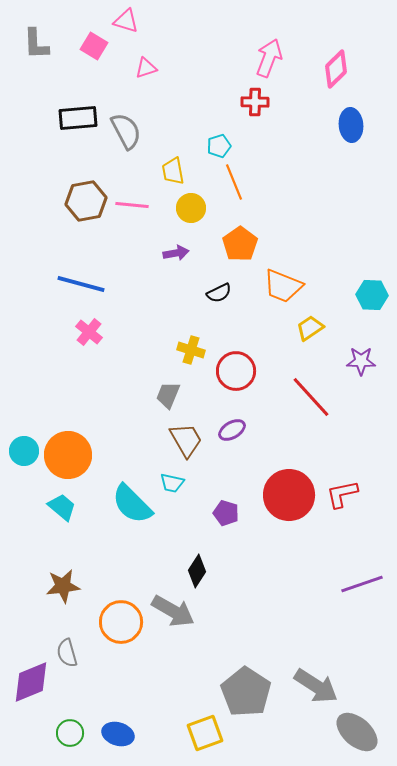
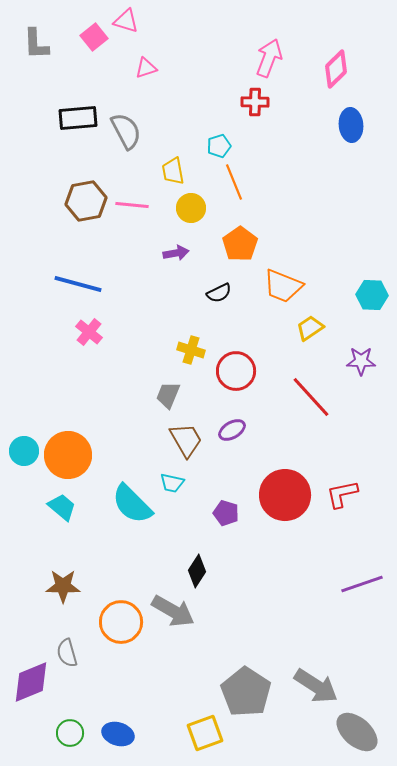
pink square at (94, 46): moved 9 px up; rotated 20 degrees clockwise
blue line at (81, 284): moved 3 px left
red circle at (289, 495): moved 4 px left
brown star at (63, 586): rotated 8 degrees clockwise
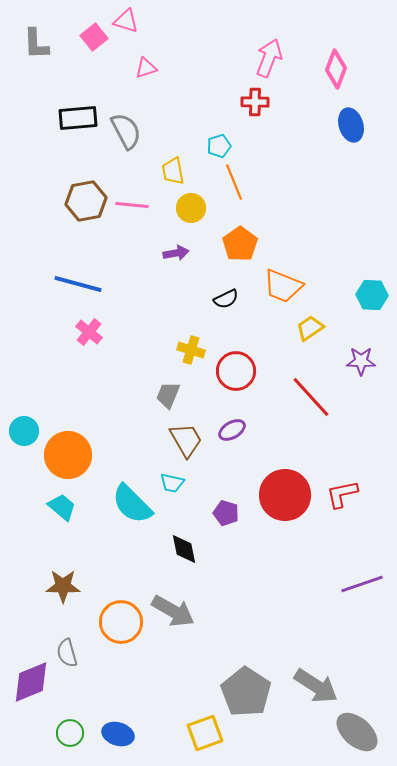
pink diamond at (336, 69): rotated 24 degrees counterclockwise
blue ellipse at (351, 125): rotated 12 degrees counterclockwise
black semicircle at (219, 293): moved 7 px right, 6 px down
cyan circle at (24, 451): moved 20 px up
black diamond at (197, 571): moved 13 px left, 22 px up; rotated 44 degrees counterclockwise
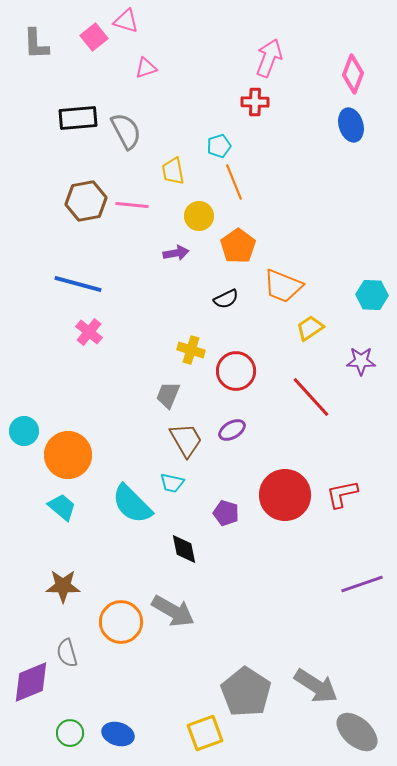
pink diamond at (336, 69): moved 17 px right, 5 px down
yellow circle at (191, 208): moved 8 px right, 8 px down
orange pentagon at (240, 244): moved 2 px left, 2 px down
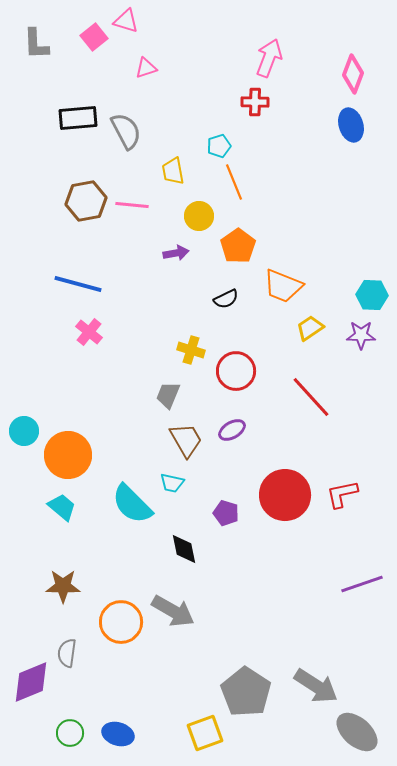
purple star at (361, 361): moved 26 px up
gray semicircle at (67, 653): rotated 24 degrees clockwise
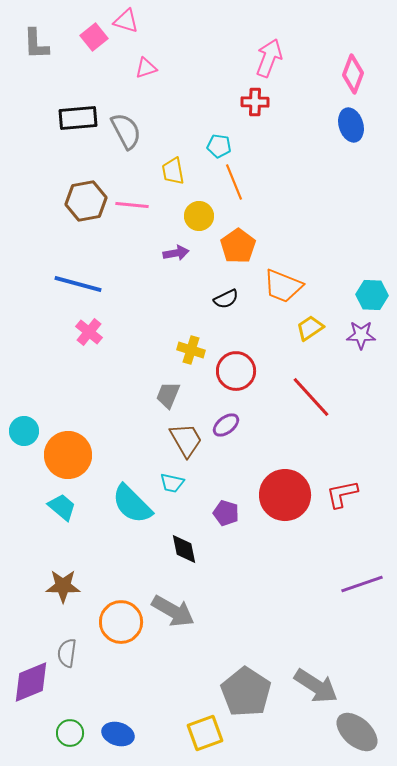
cyan pentagon at (219, 146): rotated 25 degrees clockwise
purple ellipse at (232, 430): moved 6 px left, 5 px up; rotated 8 degrees counterclockwise
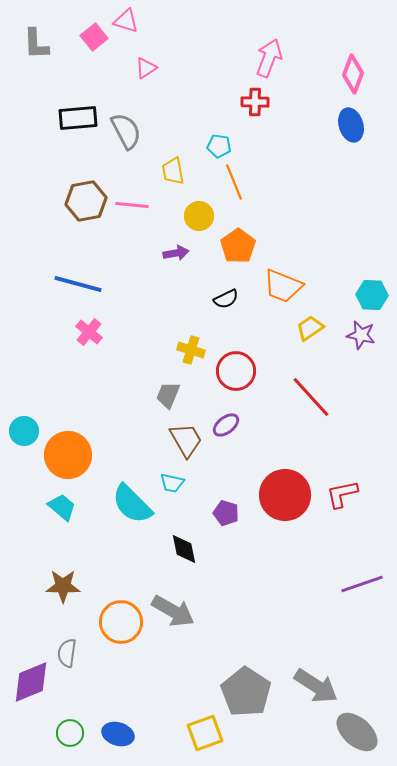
pink triangle at (146, 68): rotated 15 degrees counterclockwise
purple star at (361, 335): rotated 12 degrees clockwise
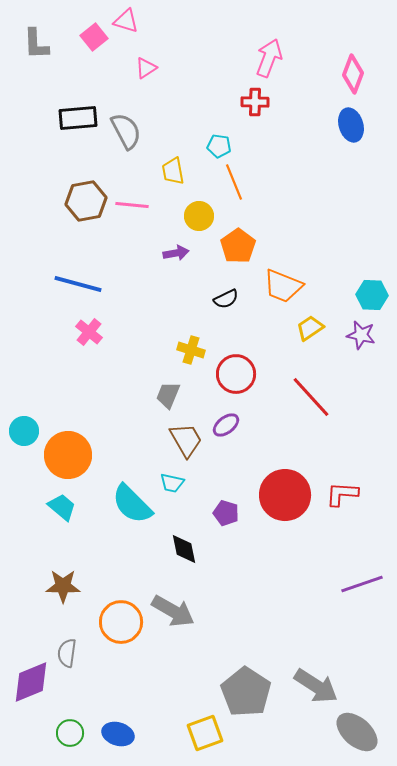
red circle at (236, 371): moved 3 px down
red L-shape at (342, 494): rotated 16 degrees clockwise
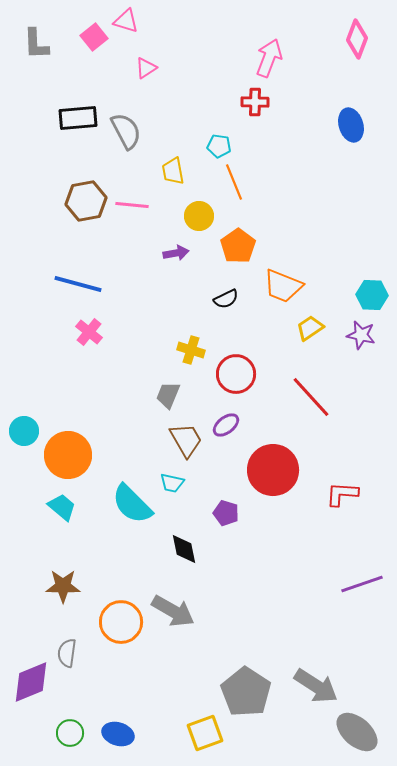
pink diamond at (353, 74): moved 4 px right, 35 px up
red circle at (285, 495): moved 12 px left, 25 px up
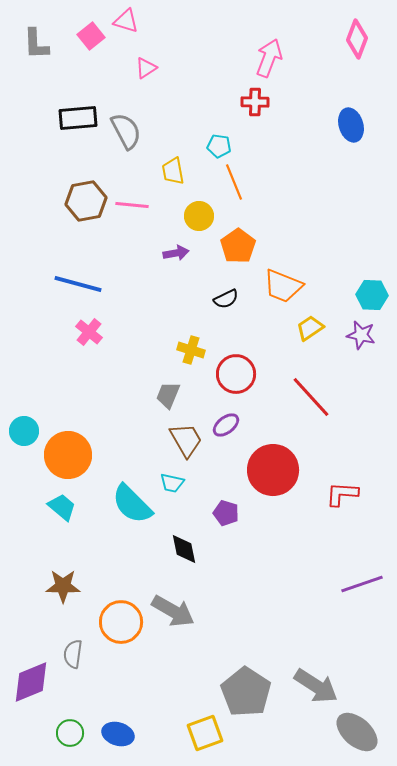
pink square at (94, 37): moved 3 px left, 1 px up
gray semicircle at (67, 653): moved 6 px right, 1 px down
